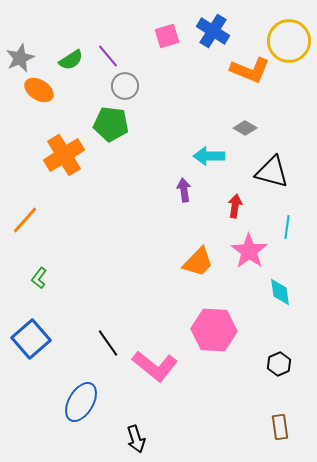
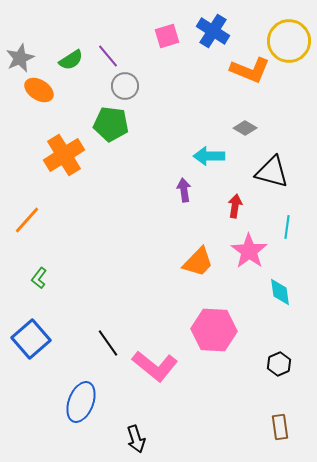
orange line: moved 2 px right
blue ellipse: rotated 9 degrees counterclockwise
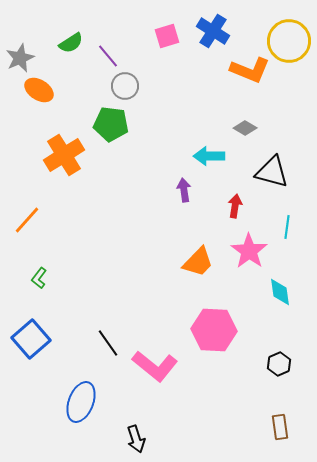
green semicircle: moved 17 px up
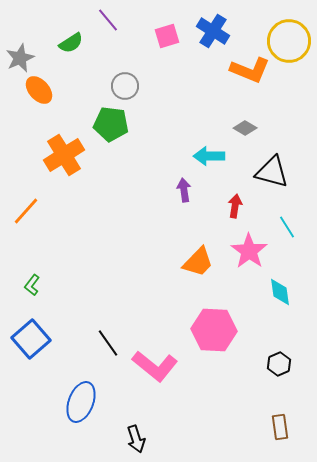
purple line: moved 36 px up
orange ellipse: rotated 16 degrees clockwise
orange line: moved 1 px left, 9 px up
cyan line: rotated 40 degrees counterclockwise
green L-shape: moved 7 px left, 7 px down
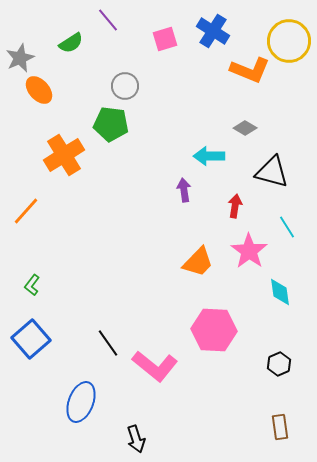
pink square: moved 2 px left, 3 px down
